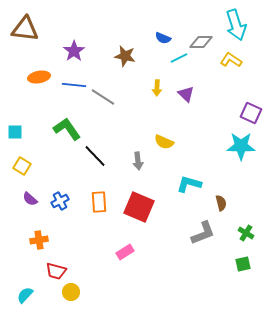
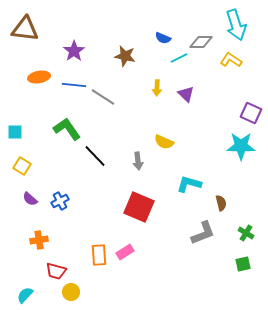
orange rectangle: moved 53 px down
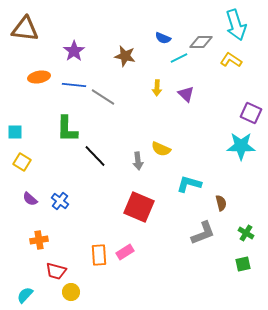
green L-shape: rotated 144 degrees counterclockwise
yellow semicircle: moved 3 px left, 7 px down
yellow square: moved 4 px up
blue cross: rotated 24 degrees counterclockwise
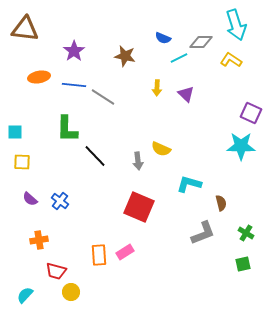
yellow square: rotated 30 degrees counterclockwise
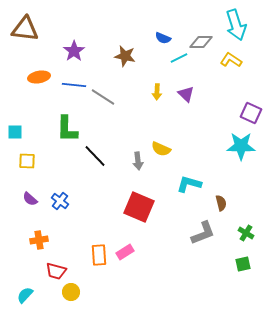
yellow arrow: moved 4 px down
yellow square: moved 5 px right, 1 px up
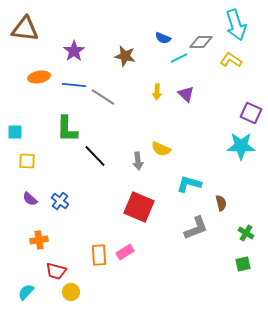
gray L-shape: moved 7 px left, 5 px up
cyan semicircle: moved 1 px right, 3 px up
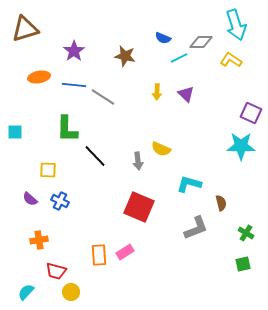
brown triangle: rotated 24 degrees counterclockwise
yellow square: moved 21 px right, 9 px down
blue cross: rotated 12 degrees counterclockwise
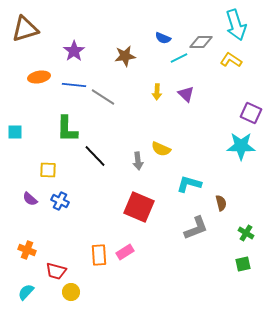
brown star: rotated 20 degrees counterclockwise
orange cross: moved 12 px left, 10 px down; rotated 30 degrees clockwise
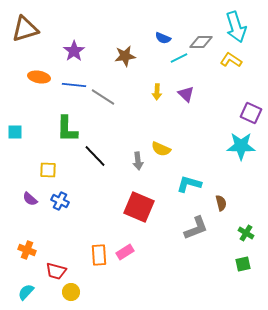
cyan arrow: moved 2 px down
orange ellipse: rotated 20 degrees clockwise
